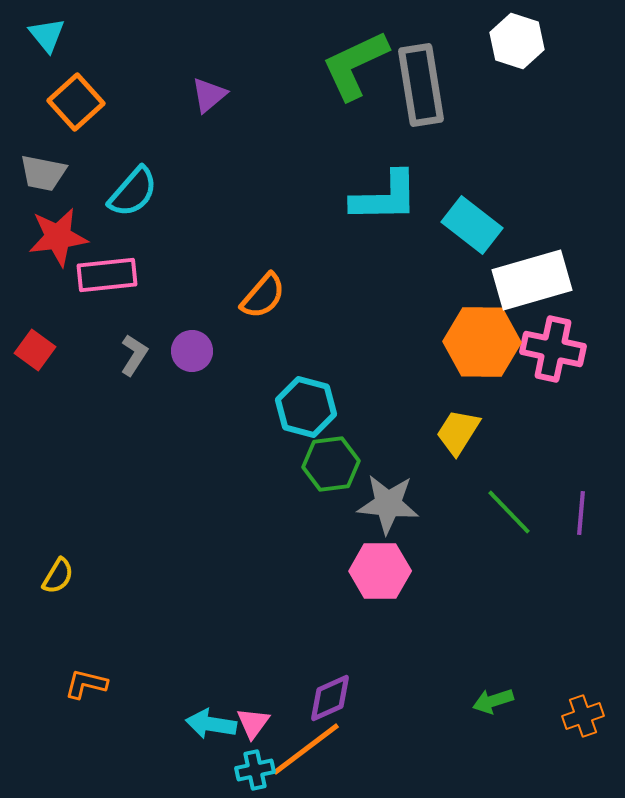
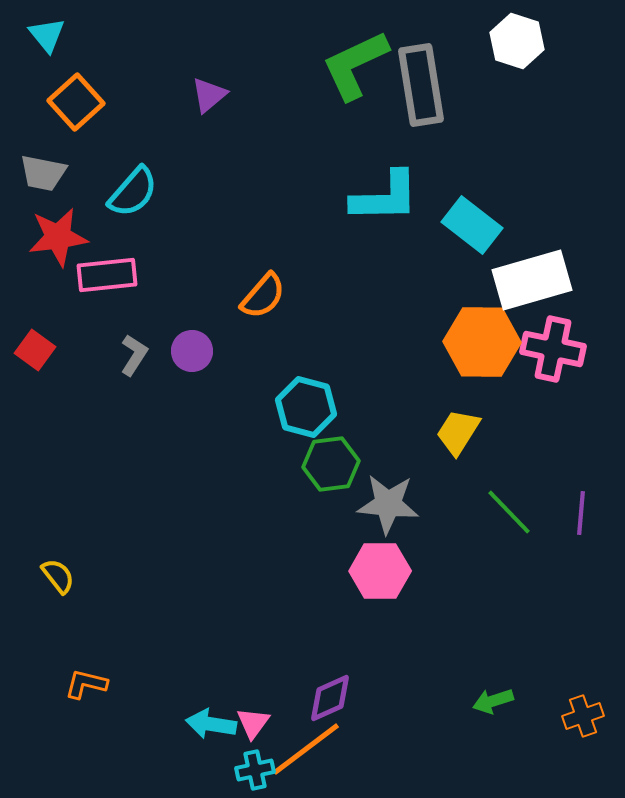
yellow semicircle: rotated 69 degrees counterclockwise
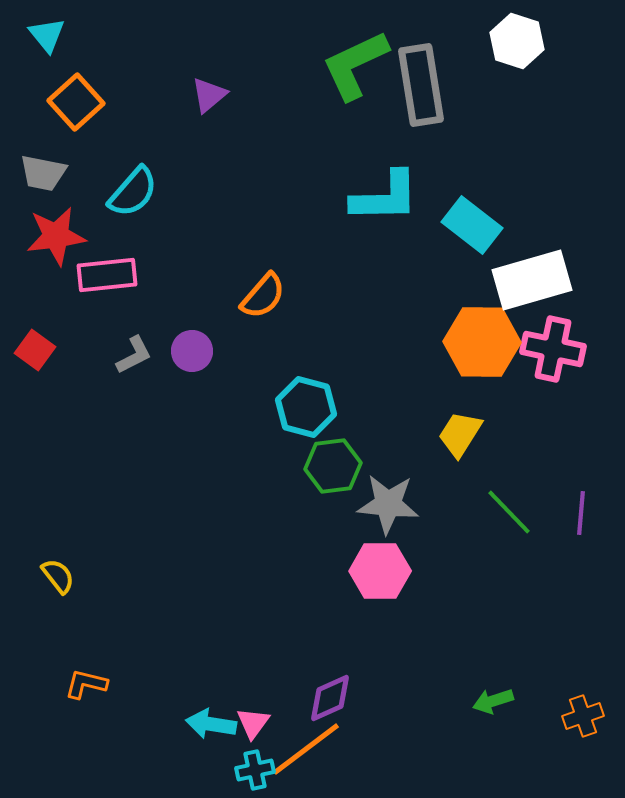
red star: moved 2 px left, 1 px up
gray L-shape: rotated 30 degrees clockwise
yellow trapezoid: moved 2 px right, 2 px down
green hexagon: moved 2 px right, 2 px down
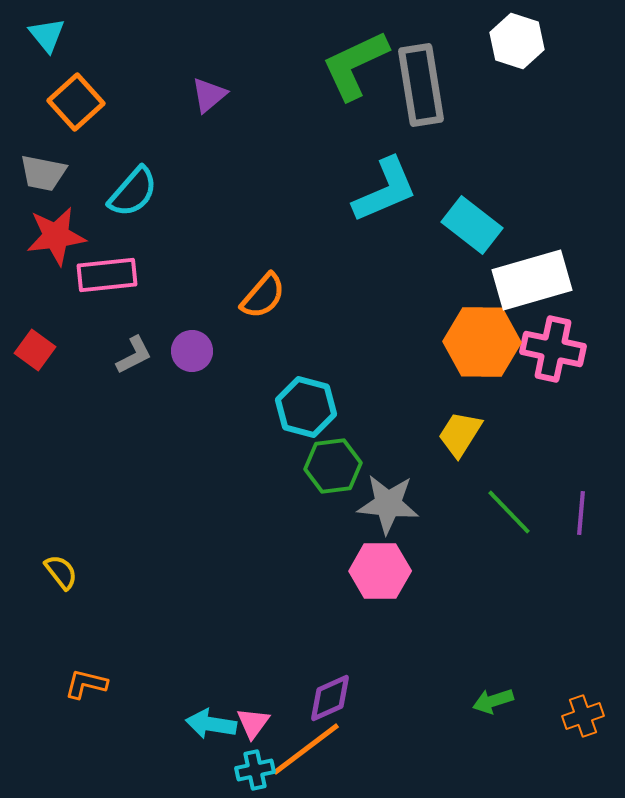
cyan L-shape: moved 7 px up; rotated 22 degrees counterclockwise
yellow semicircle: moved 3 px right, 4 px up
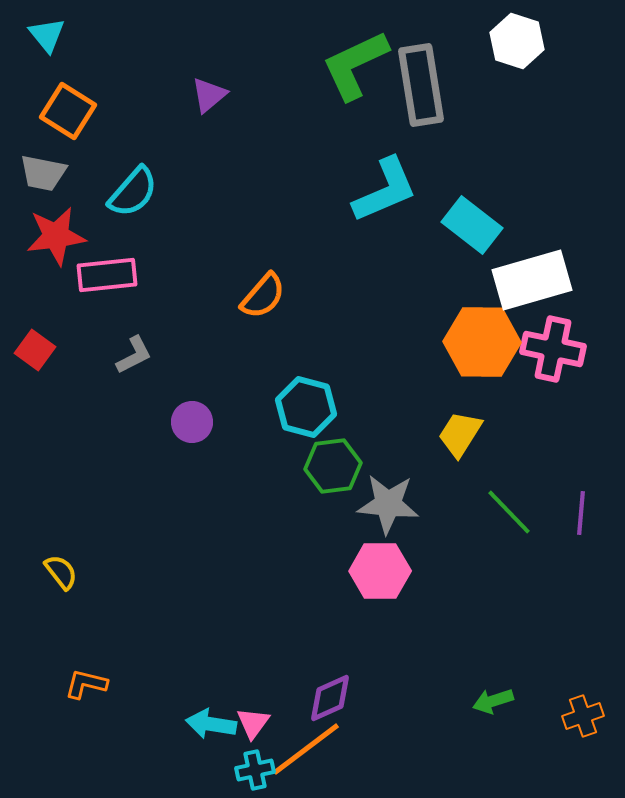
orange square: moved 8 px left, 9 px down; rotated 16 degrees counterclockwise
purple circle: moved 71 px down
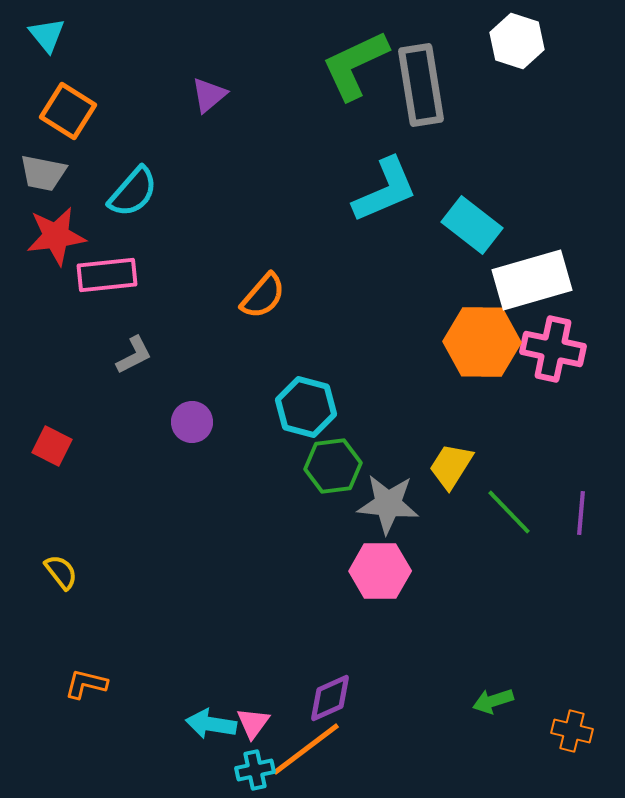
red square: moved 17 px right, 96 px down; rotated 9 degrees counterclockwise
yellow trapezoid: moved 9 px left, 32 px down
orange cross: moved 11 px left, 15 px down; rotated 33 degrees clockwise
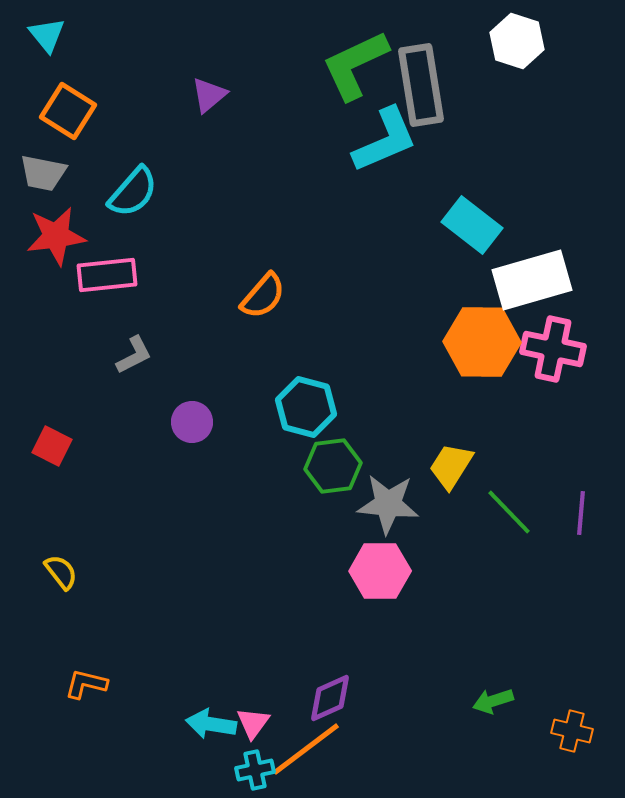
cyan L-shape: moved 50 px up
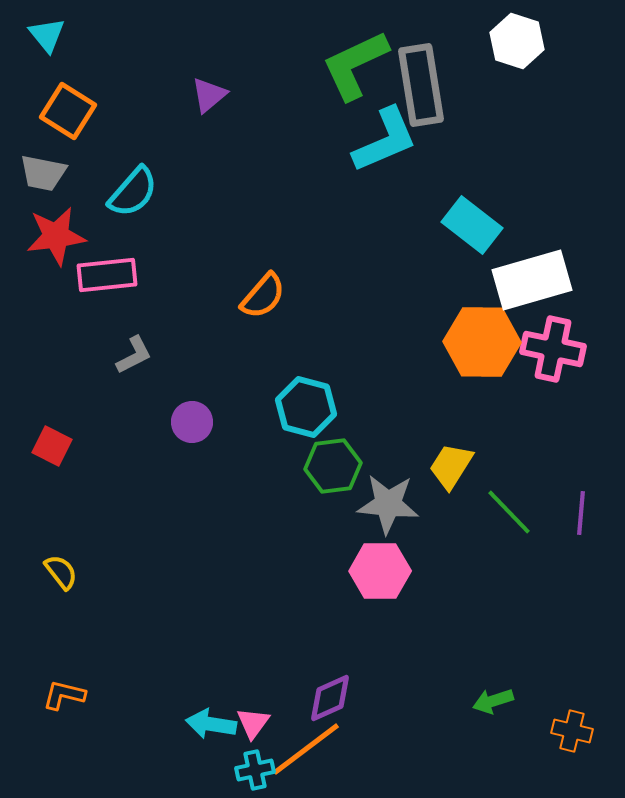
orange L-shape: moved 22 px left, 11 px down
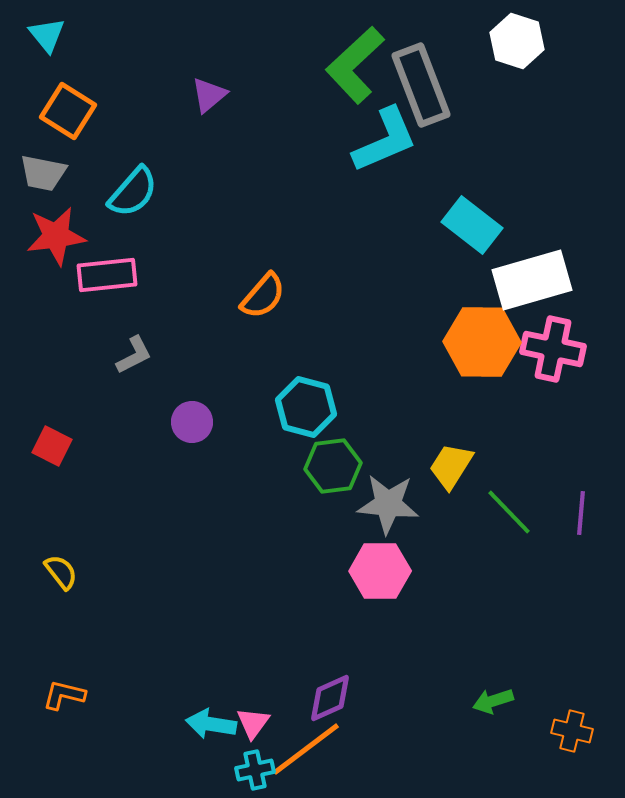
green L-shape: rotated 18 degrees counterclockwise
gray rectangle: rotated 12 degrees counterclockwise
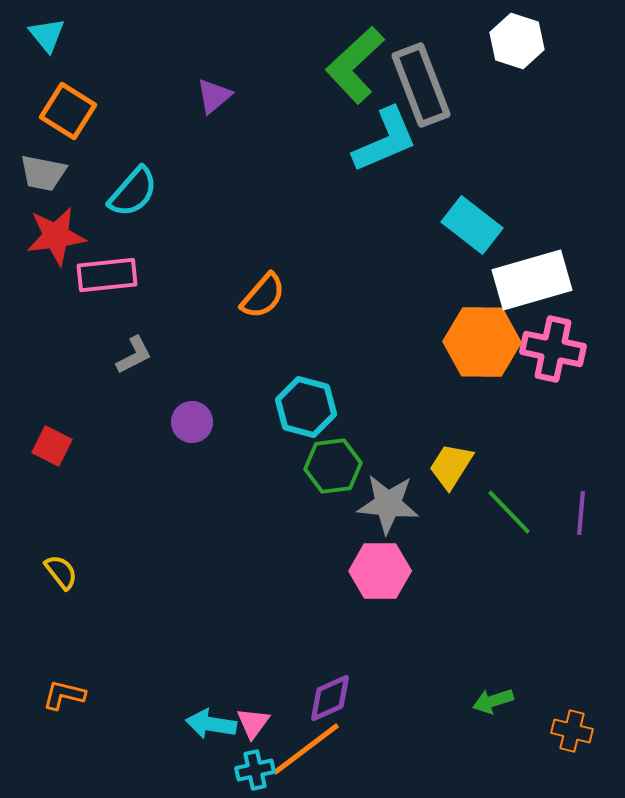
purple triangle: moved 5 px right, 1 px down
